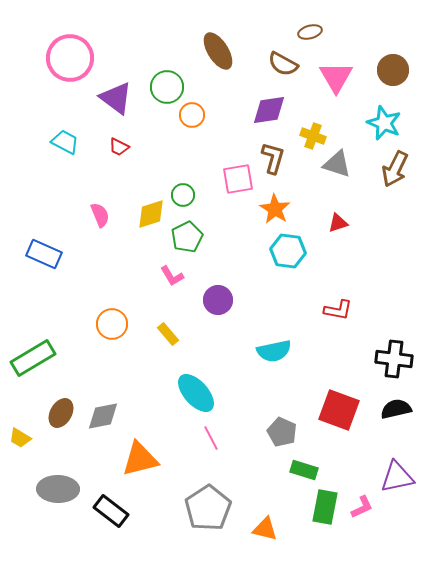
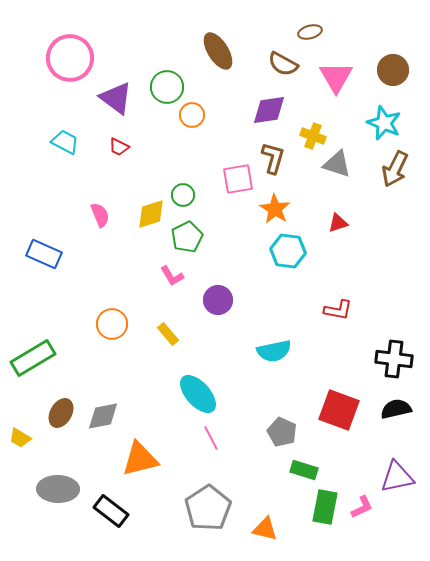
cyan ellipse at (196, 393): moved 2 px right, 1 px down
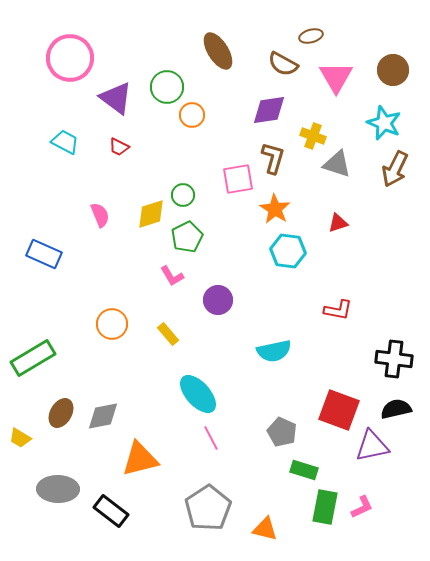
brown ellipse at (310, 32): moved 1 px right, 4 px down
purple triangle at (397, 477): moved 25 px left, 31 px up
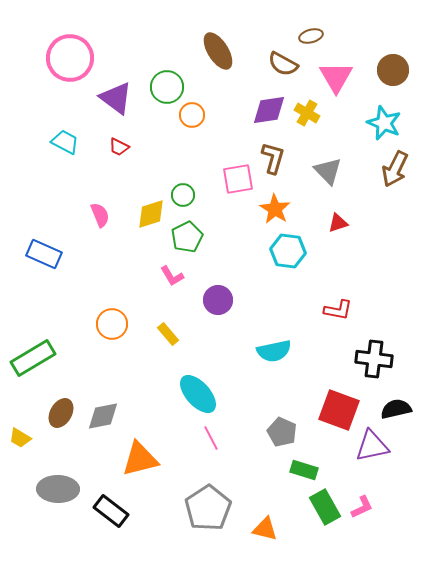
yellow cross at (313, 136): moved 6 px left, 23 px up; rotated 10 degrees clockwise
gray triangle at (337, 164): moved 9 px left, 7 px down; rotated 28 degrees clockwise
black cross at (394, 359): moved 20 px left
green rectangle at (325, 507): rotated 40 degrees counterclockwise
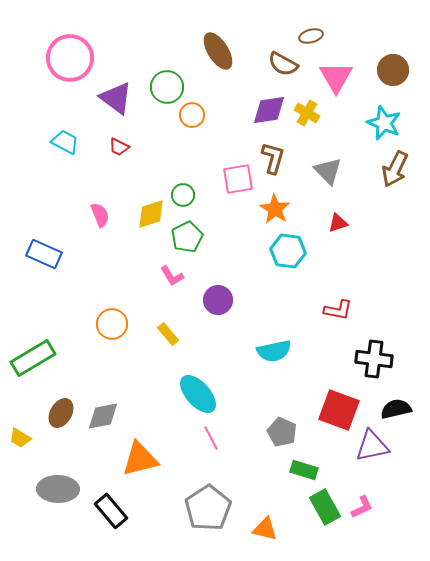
black rectangle at (111, 511): rotated 12 degrees clockwise
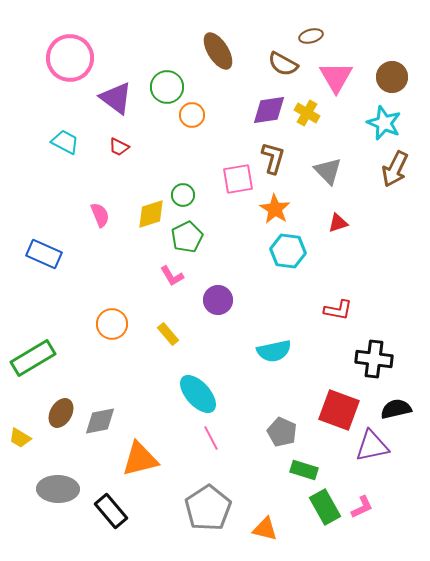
brown circle at (393, 70): moved 1 px left, 7 px down
gray diamond at (103, 416): moved 3 px left, 5 px down
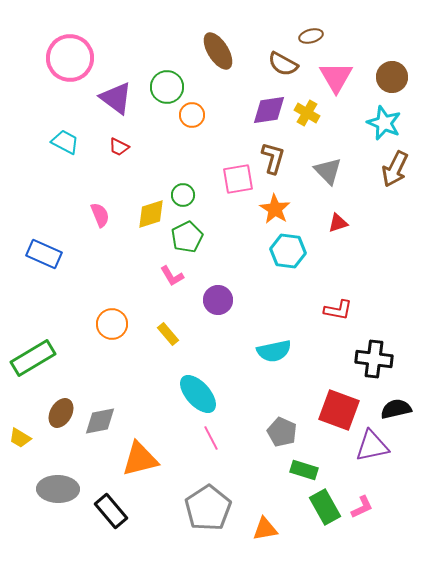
orange triangle at (265, 529): rotated 24 degrees counterclockwise
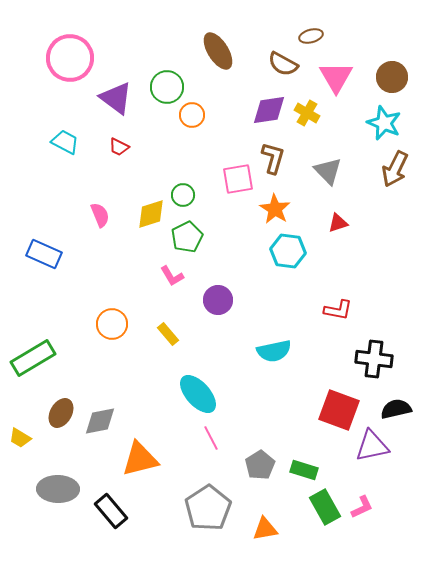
gray pentagon at (282, 432): moved 22 px left, 33 px down; rotated 16 degrees clockwise
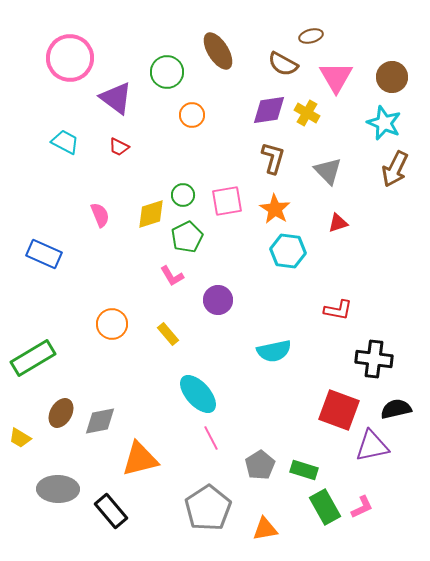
green circle at (167, 87): moved 15 px up
pink square at (238, 179): moved 11 px left, 22 px down
